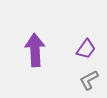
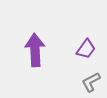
gray L-shape: moved 2 px right, 2 px down
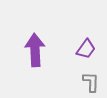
gray L-shape: rotated 120 degrees clockwise
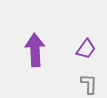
gray L-shape: moved 2 px left, 2 px down
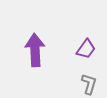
gray L-shape: rotated 15 degrees clockwise
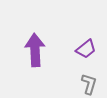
purple trapezoid: rotated 15 degrees clockwise
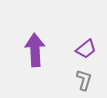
gray L-shape: moved 5 px left, 4 px up
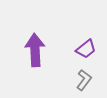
gray L-shape: rotated 20 degrees clockwise
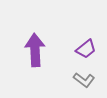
gray L-shape: rotated 90 degrees clockwise
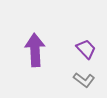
purple trapezoid: rotated 95 degrees counterclockwise
